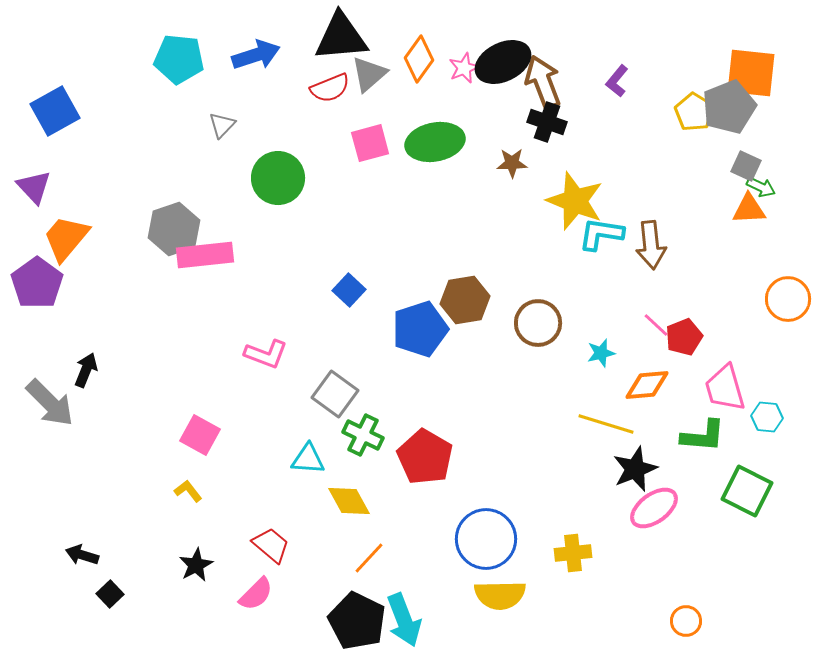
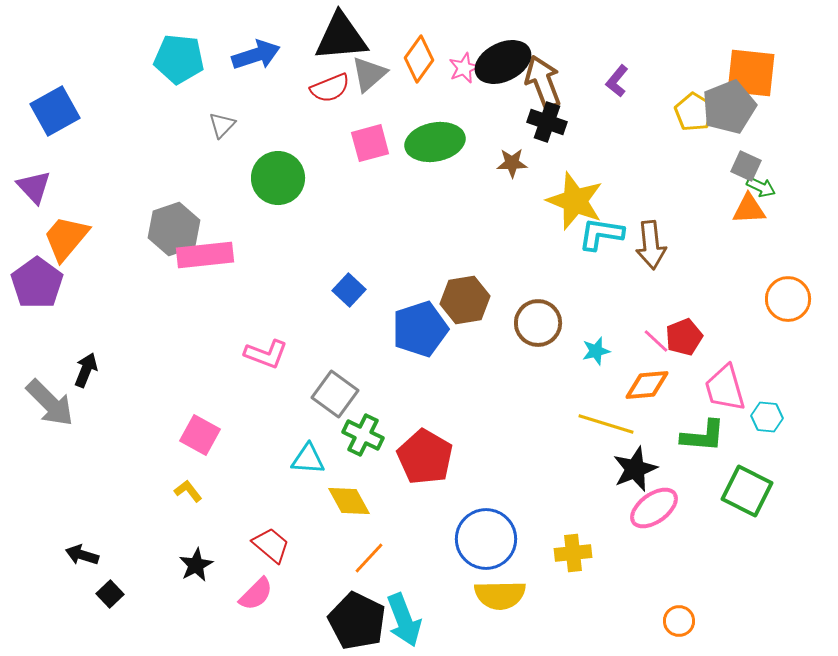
pink line at (656, 325): moved 16 px down
cyan star at (601, 353): moved 5 px left, 2 px up
orange circle at (686, 621): moved 7 px left
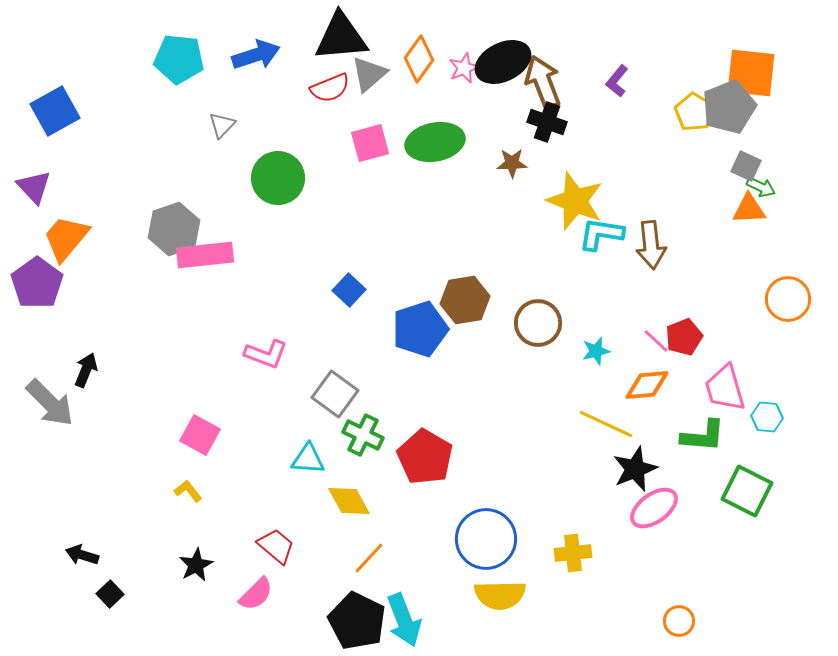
yellow line at (606, 424): rotated 8 degrees clockwise
red trapezoid at (271, 545): moved 5 px right, 1 px down
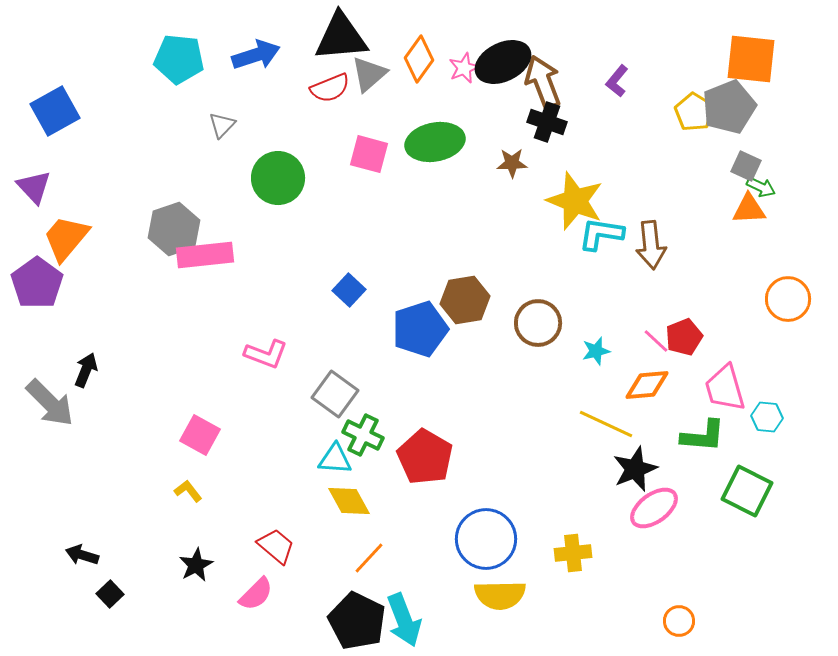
orange square at (751, 73): moved 14 px up
pink square at (370, 143): moved 1 px left, 11 px down; rotated 30 degrees clockwise
cyan triangle at (308, 459): moved 27 px right
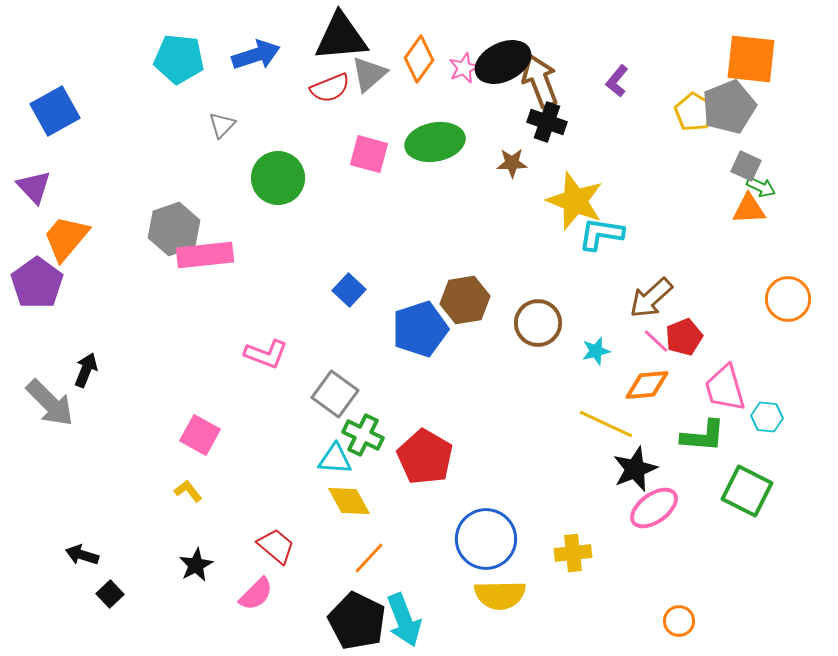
brown arrow at (543, 82): moved 3 px left, 1 px up
brown arrow at (651, 245): moved 53 px down; rotated 54 degrees clockwise
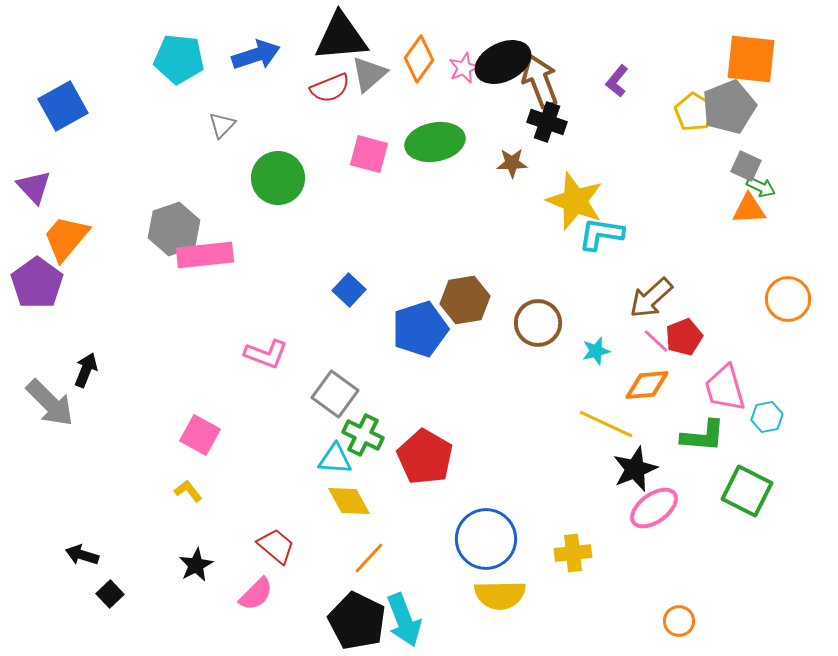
blue square at (55, 111): moved 8 px right, 5 px up
cyan hexagon at (767, 417): rotated 16 degrees counterclockwise
